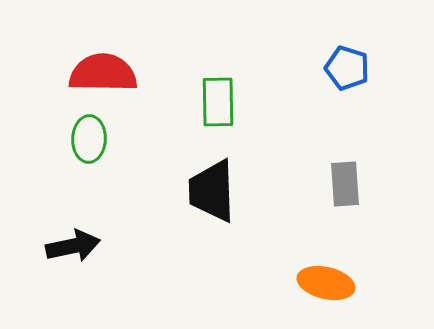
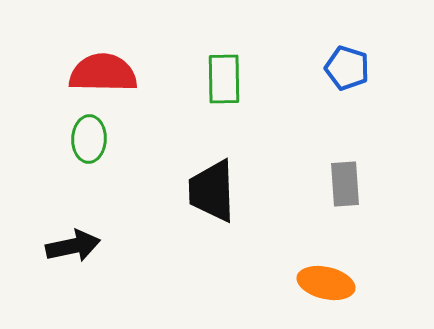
green rectangle: moved 6 px right, 23 px up
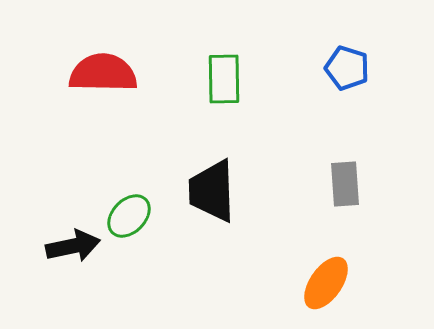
green ellipse: moved 40 px right, 77 px down; rotated 42 degrees clockwise
orange ellipse: rotated 68 degrees counterclockwise
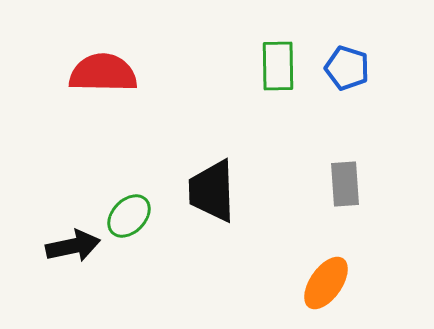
green rectangle: moved 54 px right, 13 px up
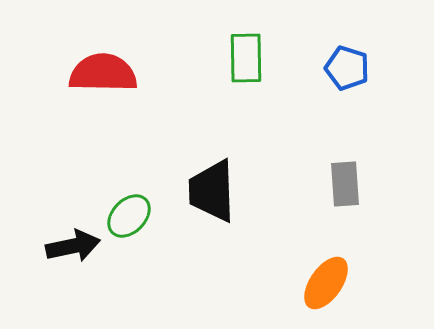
green rectangle: moved 32 px left, 8 px up
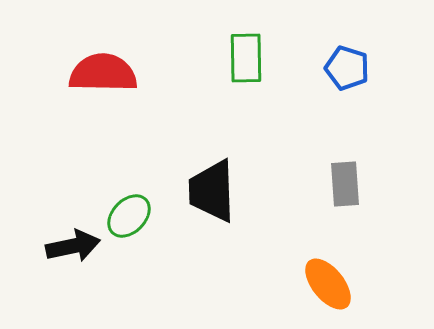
orange ellipse: moved 2 px right, 1 px down; rotated 74 degrees counterclockwise
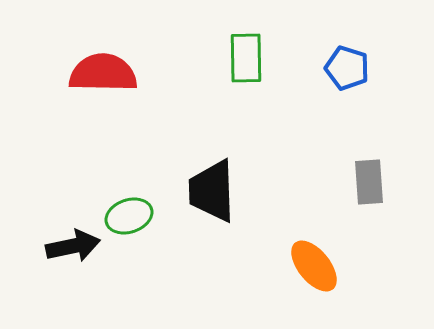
gray rectangle: moved 24 px right, 2 px up
green ellipse: rotated 27 degrees clockwise
orange ellipse: moved 14 px left, 18 px up
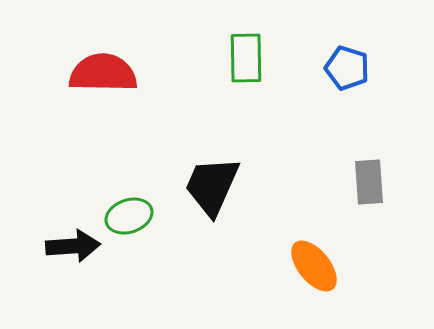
black trapezoid: moved 5 px up; rotated 26 degrees clockwise
black arrow: rotated 8 degrees clockwise
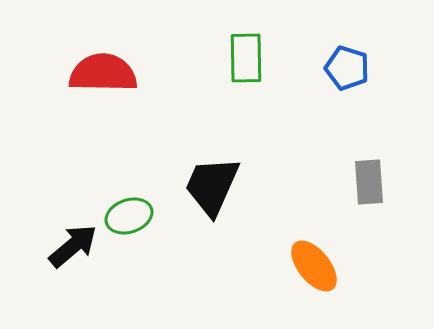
black arrow: rotated 36 degrees counterclockwise
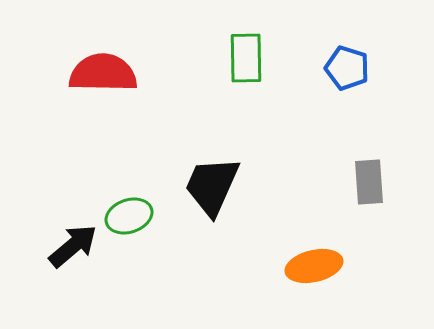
orange ellipse: rotated 64 degrees counterclockwise
